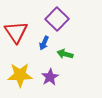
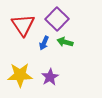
red triangle: moved 7 px right, 7 px up
green arrow: moved 12 px up
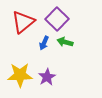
red triangle: moved 3 px up; rotated 25 degrees clockwise
purple star: moved 3 px left
